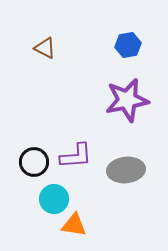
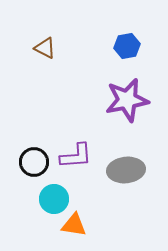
blue hexagon: moved 1 px left, 1 px down
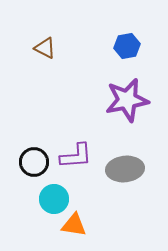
gray ellipse: moved 1 px left, 1 px up
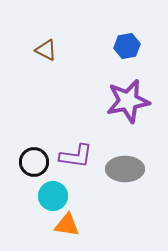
brown triangle: moved 1 px right, 2 px down
purple star: moved 1 px right, 1 px down
purple L-shape: rotated 12 degrees clockwise
gray ellipse: rotated 6 degrees clockwise
cyan circle: moved 1 px left, 3 px up
orange triangle: moved 7 px left
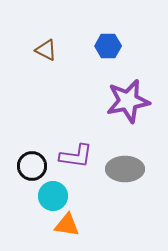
blue hexagon: moved 19 px left; rotated 10 degrees clockwise
black circle: moved 2 px left, 4 px down
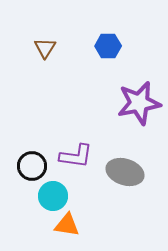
brown triangle: moved 1 px left, 2 px up; rotated 35 degrees clockwise
purple star: moved 11 px right, 2 px down
gray ellipse: moved 3 px down; rotated 18 degrees clockwise
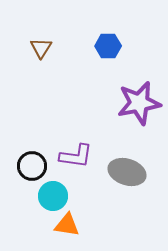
brown triangle: moved 4 px left
gray ellipse: moved 2 px right
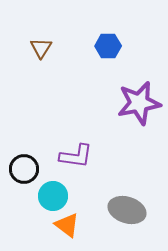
black circle: moved 8 px left, 3 px down
gray ellipse: moved 38 px down
orange triangle: rotated 28 degrees clockwise
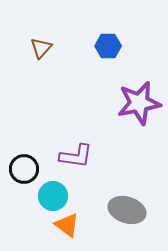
brown triangle: rotated 10 degrees clockwise
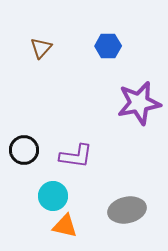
black circle: moved 19 px up
gray ellipse: rotated 30 degrees counterclockwise
orange triangle: moved 2 px left, 1 px down; rotated 24 degrees counterclockwise
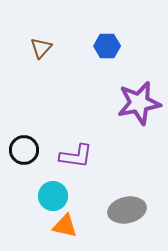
blue hexagon: moved 1 px left
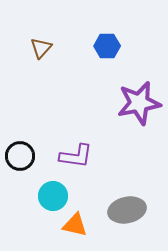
black circle: moved 4 px left, 6 px down
orange triangle: moved 10 px right, 1 px up
